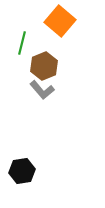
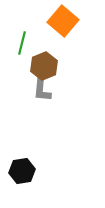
orange square: moved 3 px right
gray L-shape: rotated 45 degrees clockwise
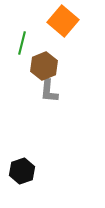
gray L-shape: moved 7 px right, 1 px down
black hexagon: rotated 10 degrees counterclockwise
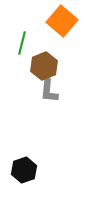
orange square: moved 1 px left
black hexagon: moved 2 px right, 1 px up
